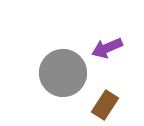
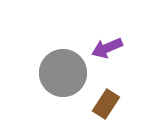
brown rectangle: moved 1 px right, 1 px up
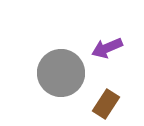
gray circle: moved 2 px left
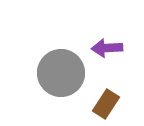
purple arrow: rotated 20 degrees clockwise
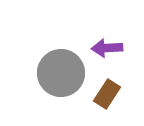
brown rectangle: moved 1 px right, 10 px up
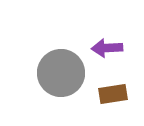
brown rectangle: moved 6 px right; rotated 48 degrees clockwise
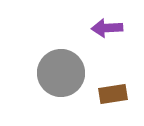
purple arrow: moved 20 px up
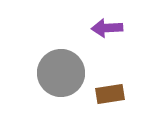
brown rectangle: moved 3 px left
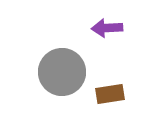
gray circle: moved 1 px right, 1 px up
